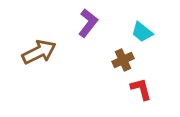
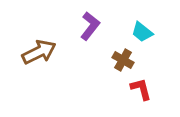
purple L-shape: moved 2 px right, 3 px down
brown cross: rotated 35 degrees counterclockwise
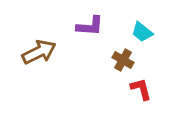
purple L-shape: rotated 56 degrees clockwise
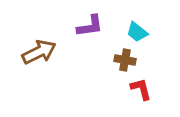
purple L-shape: rotated 12 degrees counterclockwise
cyan trapezoid: moved 5 px left
brown cross: moved 2 px right; rotated 20 degrees counterclockwise
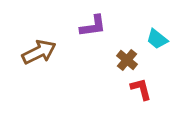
purple L-shape: moved 3 px right
cyan trapezoid: moved 20 px right, 7 px down
brown cross: moved 2 px right; rotated 30 degrees clockwise
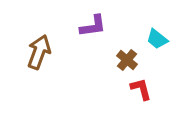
brown arrow: rotated 44 degrees counterclockwise
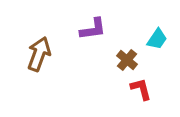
purple L-shape: moved 3 px down
cyan trapezoid: rotated 95 degrees counterclockwise
brown arrow: moved 2 px down
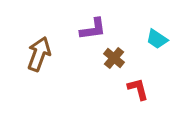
cyan trapezoid: rotated 90 degrees clockwise
brown cross: moved 13 px left, 2 px up
red L-shape: moved 3 px left
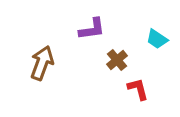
purple L-shape: moved 1 px left
brown arrow: moved 3 px right, 9 px down
brown cross: moved 3 px right, 2 px down; rotated 10 degrees clockwise
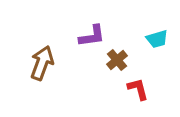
purple L-shape: moved 7 px down
cyan trapezoid: rotated 50 degrees counterclockwise
